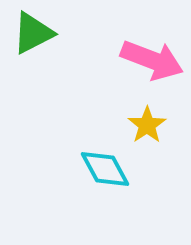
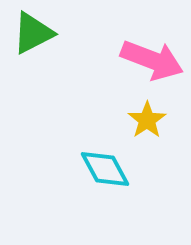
yellow star: moved 5 px up
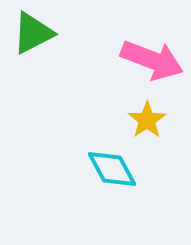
cyan diamond: moved 7 px right
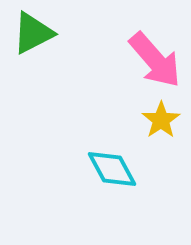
pink arrow: moved 3 px right; rotated 28 degrees clockwise
yellow star: moved 14 px right
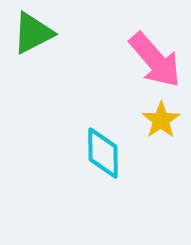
cyan diamond: moved 9 px left, 16 px up; rotated 28 degrees clockwise
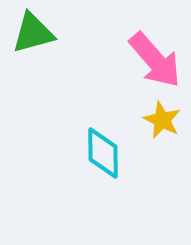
green triangle: rotated 12 degrees clockwise
yellow star: moved 1 px right; rotated 12 degrees counterclockwise
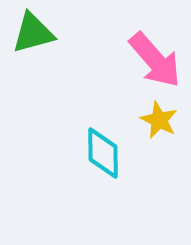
yellow star: moved 3 px left
